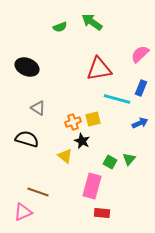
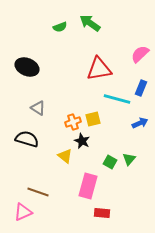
green arrow: moved 2 px left, 1 px down
pink rectangle: moved 4 px left
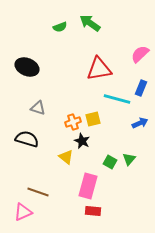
gray triangle: rotated 14 degrees counterclockwise
yellow triangle: moved 1 px right, 1 px down
red rectangle: moved 9 px left, 2 px up
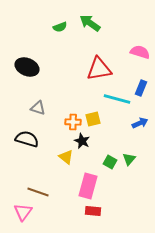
pink semicircle: moved 2 px up; rotated 60 degrees clockwise
orange cross: rotated 21 degrees clockwise
pink triangle: rotated 30 degrees counterclockwise
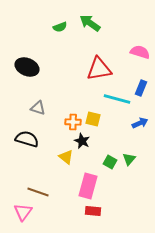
yellow square: rotated 28 degrees clockwise
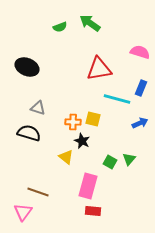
black semicircle: moved 2 px right, 6 px up
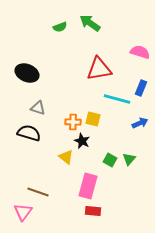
black ellipse: moved 6 px down
green square: moved 2 px up
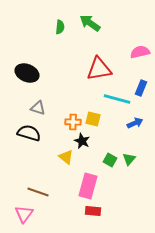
green semicircle: rotated 64 degrees counterclockwise
pink semicircle: rotated 30 degrees counterclockwise
blue arrow: moved 5 px left
pink triangle: moved 1 px right, 2 px down
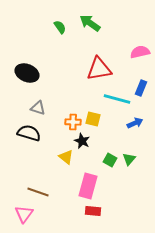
green semicircle: rotated 40 degrees counterclockwise
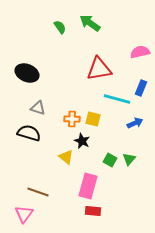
orange cross: moved 1 px left, 3 px up
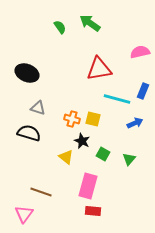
blue rectangle: moved 2 px right, 3 px down
orange cross: rotated 14 degrees clockwise
green square: moved 7 px left, 6 px up
brown line: moved 3 px right
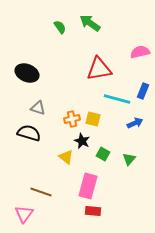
orange cross: rotated 28 degrees counterclockwise
